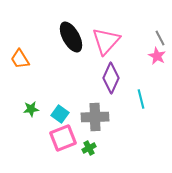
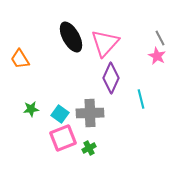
pink triangle: moved 1 px left, 2 px down
gray cross: moved 5 px left, 4 px up
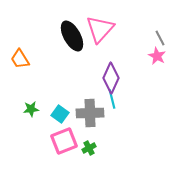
black ellipse: moved 1 px right, 1 px up
pink triangle: moved 5 px left, 14 px up
cyan line: moved 29 px left
pink square: moved 1 px right, 3 px down
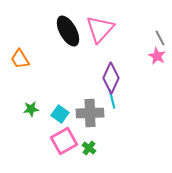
black ellipse: moved 4 px left, 5 px up
pink square: rotated 8 degrees counterclockwise
green cross: rotated 24 degrees counterclockwise
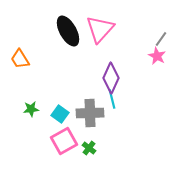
gray line: moved 1 px right, 1 px down; rotated 63 degrees clockwise
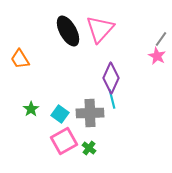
green star: rotated 28 degrees counterclockwise
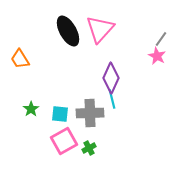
cyan square: rotated 30 degrees counterclockwise
green cross: rotated 24 degrees clockwise
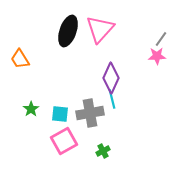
black ellipse: rotated 48 degrees clockwise
pink star: rotated 30 degrees counterclockwise
gray cross: rotated 8 degrees counterclockwise
green cross: moved 14 px right, 3 px down
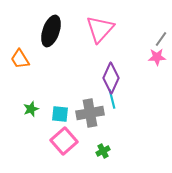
black ellipse: moved 17 px left
pink star: moved 1 px down
green star: rotated 14 degrees clockwise
pink square: rotated 12 degrees counterclockwise
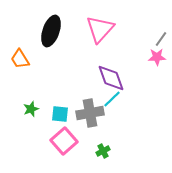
purple diamond: rotated 44 degrees counterclockwise
cyan line: rotated 60 degrees clockwise
